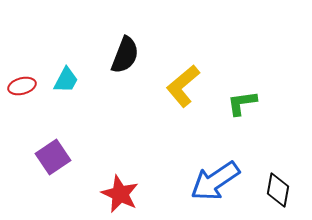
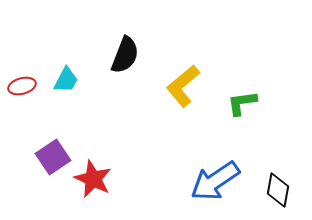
red star: moved 27 px left, 15 px up
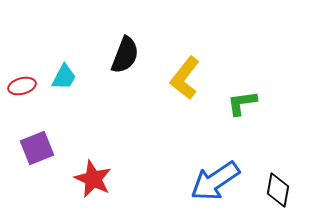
cyan trapezoid: moved 2 px left, 3 px up
yellow L-shape: moved 2 px right, 8 px up; rotated 12 degrees counterclockwise
purple square: moved 16 px left, 9 px up; rotated 12 degrees clockwise
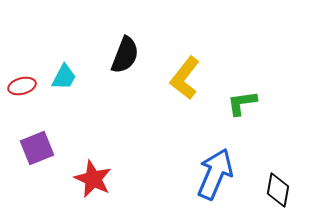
blue arrow: moved 7 px up; rotated 147 degrees clockwise
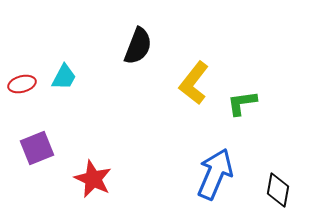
black semicircle: moved 13 px right, 9 px up
yellow L-shape: moved 9 px right, 5 px down
red ellipse: moved 2 px up
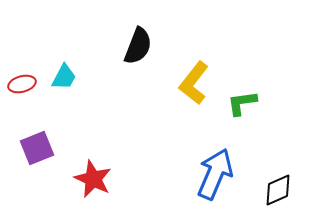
black diamond: rotated 56 degrees clockwise
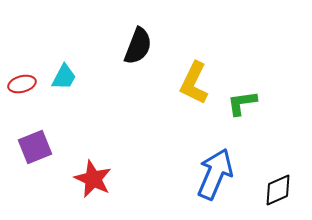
yellow L-shape: rotated 12 degrees counterclockwise
purple square: moved 2 px left, 1 px up
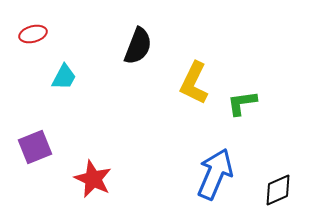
red ellipse: moved 11 px right, 50 px up
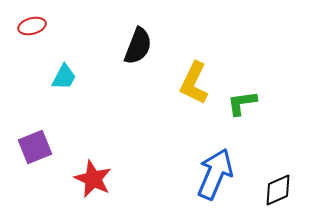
red ellipse: moved 1 px left, 8 px up
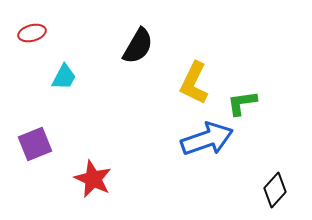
red ellipse: moved 7 px down
black semicircle: rotated 9 degrees clockwise
purple square: moved 3 px up
blue arrow: moved 8 px left, 35 px up; rotated 48 degrees clockwise
black diamond: moved 3 px left; rotated 24 degrees counterclockwise
